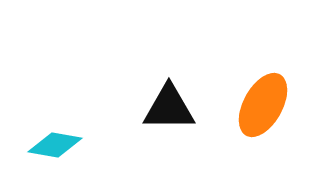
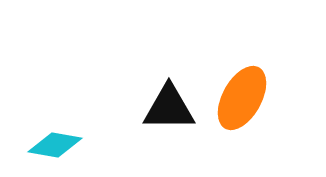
orange ellipse: moved 21 px left, 7 px up
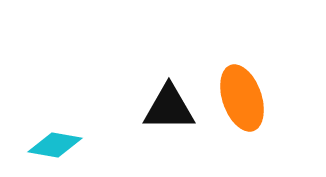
orange ellipse: rotated 48 degrees counterclockwise
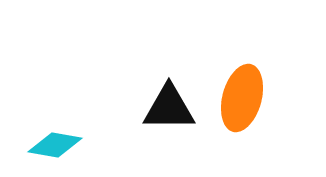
orange ellipse: rotated 34 degrees clockwise
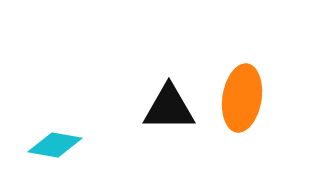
orange ellipse: rotated 6 degrees counterclockwise
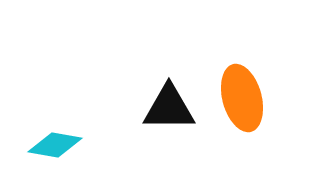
orange ellipse: rotated 24 degrees counterclockwise
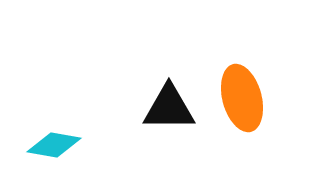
cyan diamond: moved 1 px left
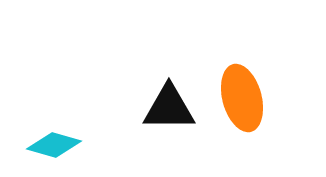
cyan diamond: rotated 6 degrees clockwise
